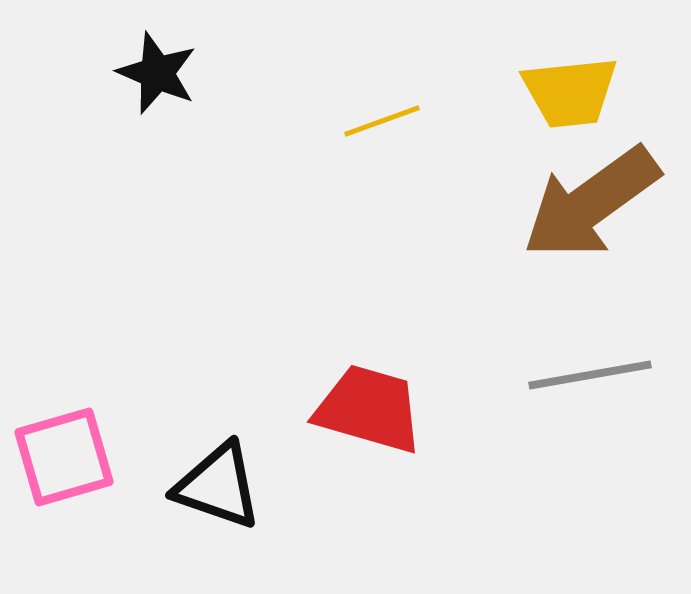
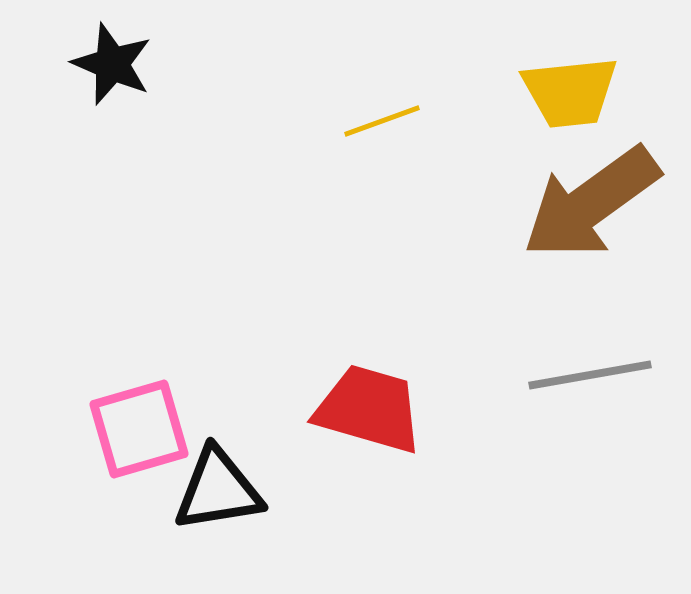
black star: moved 45 px left, 9 px up
pink square: moved 75 px right, 28 px up
black triangle: moved 4 px down; rotated 28 degrees counterclockwise
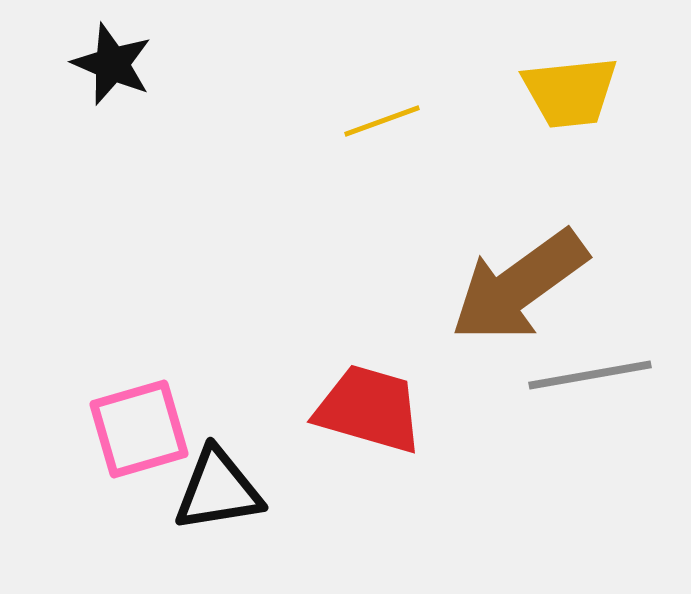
brown arrow: moved 72 px left, 83 px down
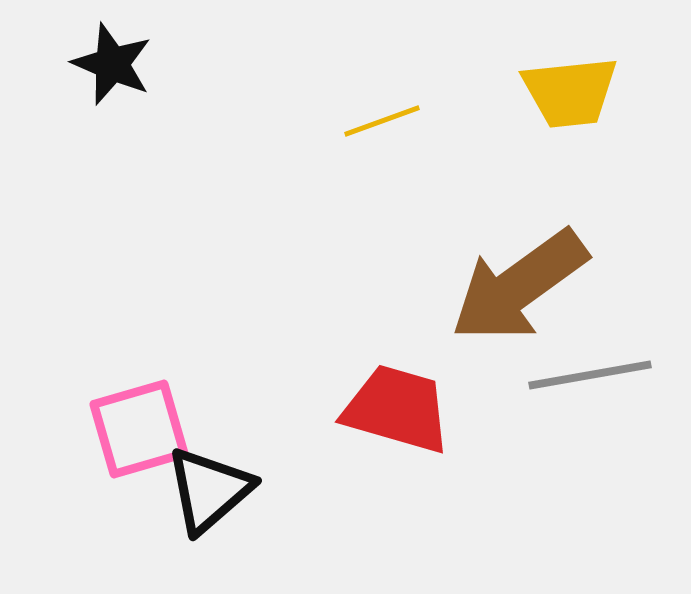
red trapezoid: moved 28 px right
black triangle: moved 9 px left; rotated 32 degrees counterclockwise
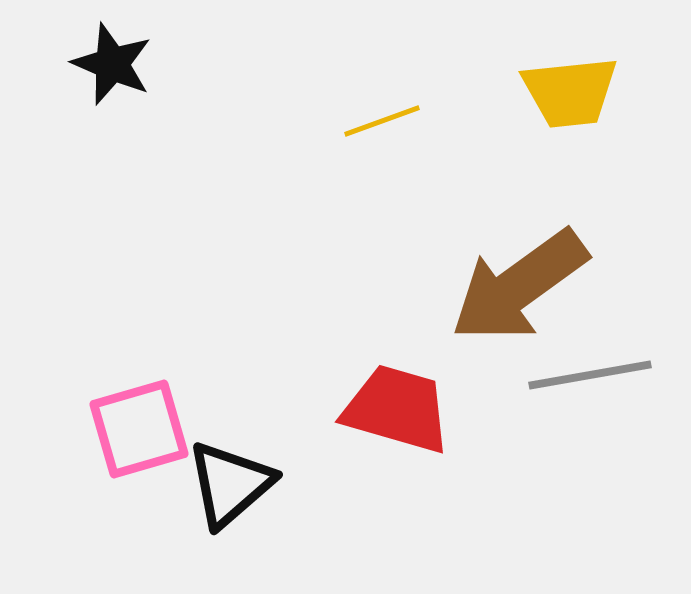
black triangle: moved 21 px right, 6 px up
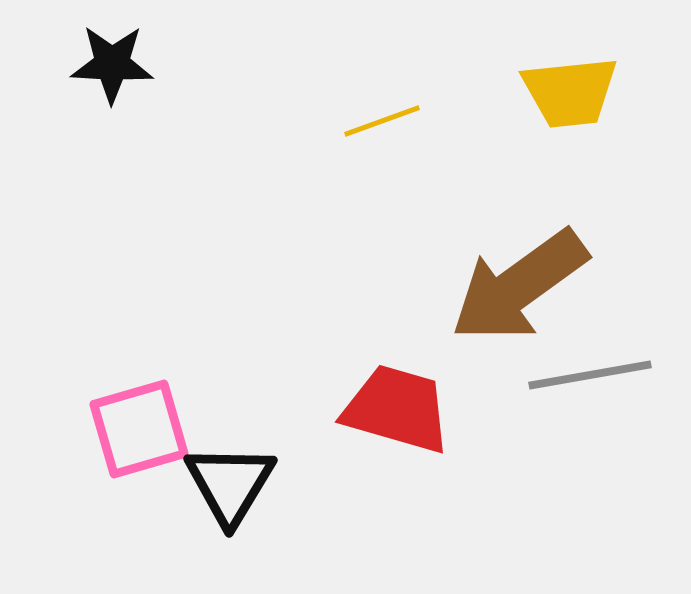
black star: rotated 20 degrees counterclockwise
black triangle: rotated 18 degrees counterclockwise
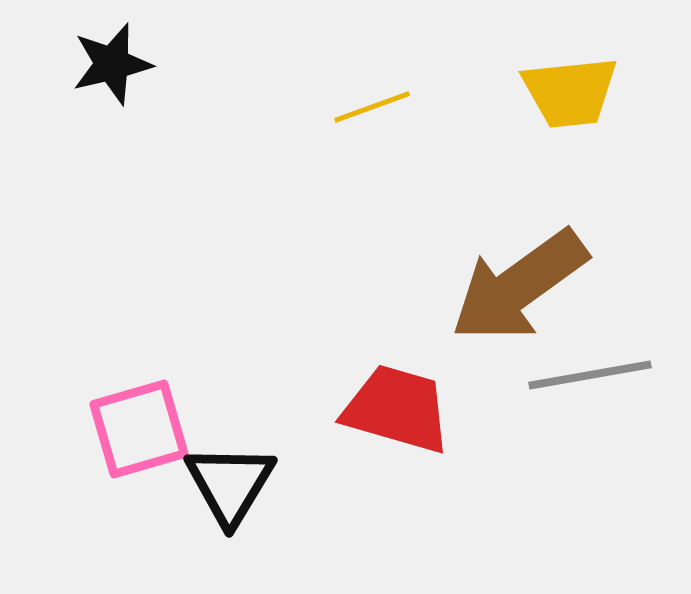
black star: rotated 16 degrees counterclockwise
yellow line: moved 10 px left, 14 px up
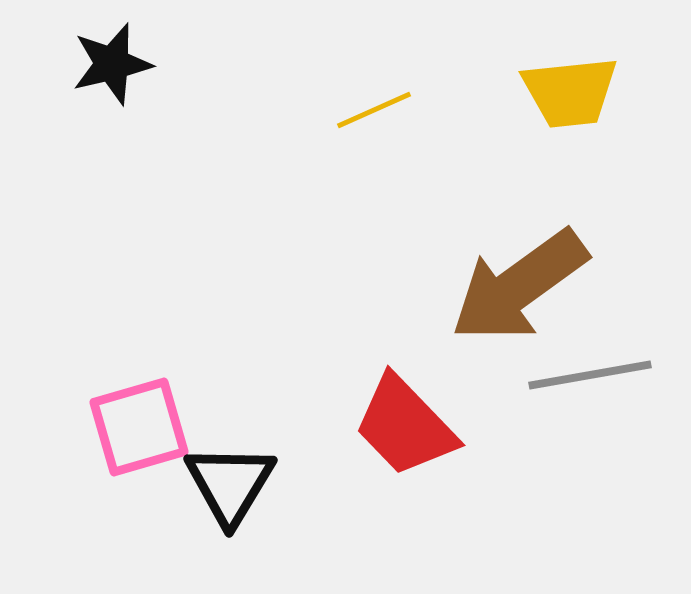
yellow line: moved 2 px right, 3 px down; rotated 4 degrees counterclockwise
red trapezoid: moved 8 px right, 17 px down; rotated 150 degrees counterclockwise
pink square: moved 2 px up
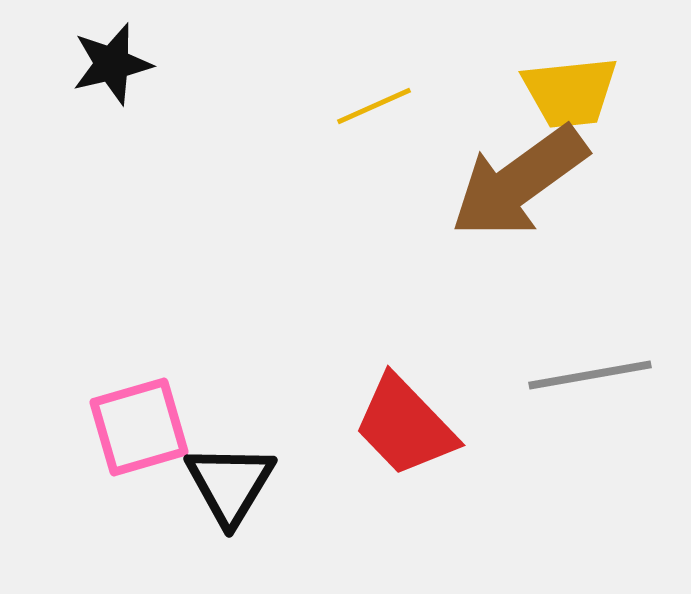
yellow line: moved 4 px up
brown arrow: moved 104 px up
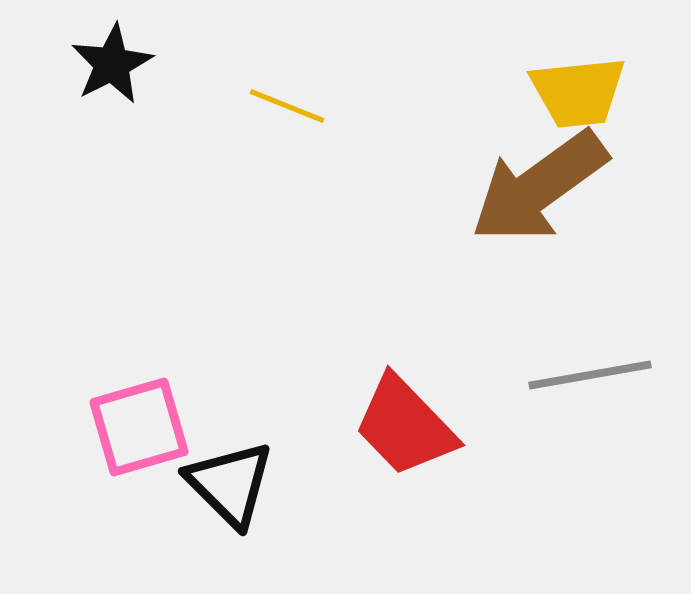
black star: rotated 14 degrees counterclockwise
yellow trapezoid: moved 8 px right
yellow line: moved 87 px left; rotated 46 degrees clockwise
brown arrow: moved 20 px right, 5 px down
black triangle: rotated 16 degrees counterclockwise
